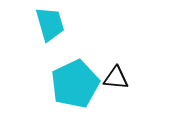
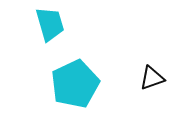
black triangle: moved 36 px right; rotated 24 degrees counterclockwise
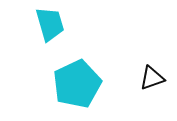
cyan pentagon: moved 2 px right
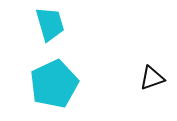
cyan pentagon: moved 23 px left
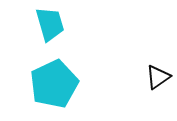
black triangle: moved 6 px right, 1 px up; rotated 16 degrees counterclockwise
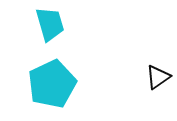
cyan pentagon: moved 2 px left
